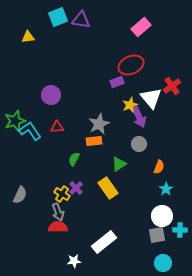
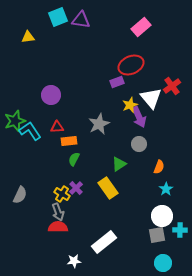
orange rectangle: moved 25 px left
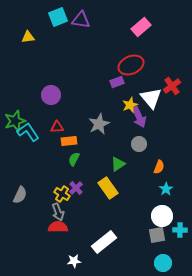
cyan L-shape: moved 2 px left, 1 px down
green triangle: moved 1 px left
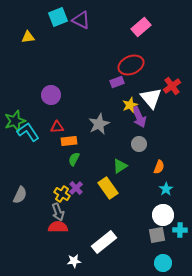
purple triangle: rotated 18 degrees clockwise
green triangle: moved 2 px right, 2 px down
white circle: moved 1 px right, 1 px up
